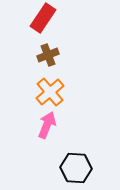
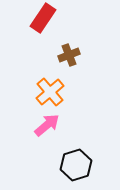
brown cross: moved 21 px right
pink arrow: rotated 28 degrees clockwise
black hexagon: moved 3 px up; rotated 20 degrees counterclockwise
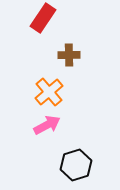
brown cross: rotated 20 degrees clockwise
orange cross: moved 1 px left
pink arrow: rotated 12 degrees clockwise
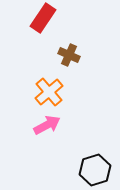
brown cross: rotated 25 degrees clockwise
black hexagon: moved 19 px right, 5 px down
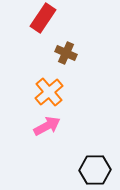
brown cross: moved 3 px left, 2 px up
pink arrow: moved 1 px down
black hexagon: rotated 16 degrees clockwise
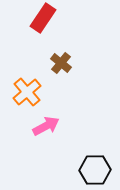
brown cross: moved 5 px left, 10 px down; rotated 15 degrees clockwise
orange cross: moved 22 px left
pink arrow: moved 1 px left
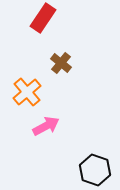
black hexagon: rotated 20 degrees clockwise
